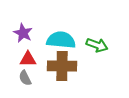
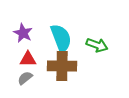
cyan semicircle: moved 2 px up; rotated 64 degrees clockwise
gray semicircle: rotated 77 degrees clockwise
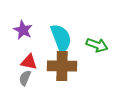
purple star: moved 3 px up
red triangle: moved 1 px right, 3 px down; rotated 12 degrees clockwise
gray semicircle: rotated 28 degrees counterclockwise
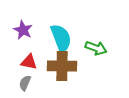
green arrow: moved 1 px left, 3 px down
gray semicircle: moved 5 px down
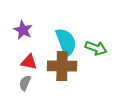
cyan semicircle: moved 5 px right, 4 px down
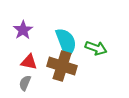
purple star: rotated 12 degrees clockwise
brown cross: rotated 16 degrees clockwise
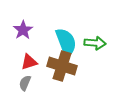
green arrow: moved 1 px left, 5 px up; rotated 15 degrees counterclockwise
red triangle: rotated 30 degrees counterclockwise
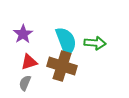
purple star: moved 4 px down
cyan semicircle: moved 1 px up
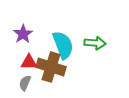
cyan semicircle: moved 3 px left, 4 px down
red triangle: rotated 18 degrees clockwise
brown cross: moved 11 px left, 1 px down
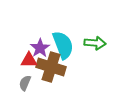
purple star: moved 17 px right, 14 px down
red triangle: moved 2 px up
